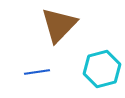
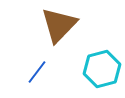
blue line: rotated 45 degrees counterclockwise
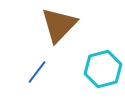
cyan hexagon: moved 1 px right
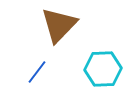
cyan hexagon: rotated 12 degrees clockwise
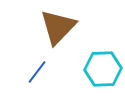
brown triangle: moved 1 px left, 2 px down
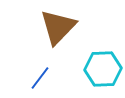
blue line: moved 3 px right, 6 px down
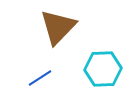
blue line: rotated 20 degrees clockwise
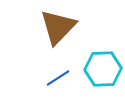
blue line: moved 18 px right
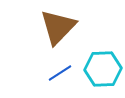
blue line: moved 2 px right, 5 px up
